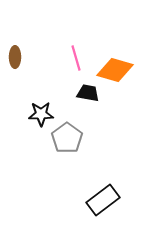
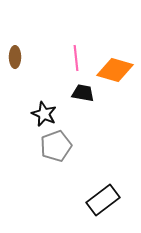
pink line: rotated 10 degrees clockwise
black trapezoid: moved 5 px left
black star: moved 3 px right; rotated 25 degrees clockwise
gray pentagon: moved 11 px left, 8 px down; rotated 16 degrees clockwise
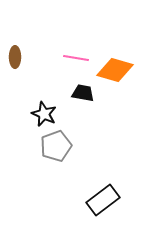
pink line: rotated 75 degrees counterclockwise
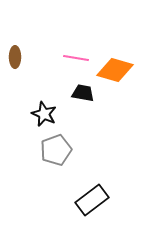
gray pentagon: moved 4 px down
black rectangle: moved 11 px left
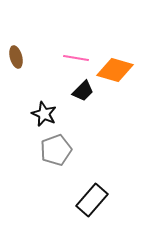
brown ellipse: moved 1 px right; rotated 15 degrees counterclockwise
black trapezoid: moved 2 px up; rotated 125 degrees clockwise
black rectangle: rotated 12 degrees counterclockwise
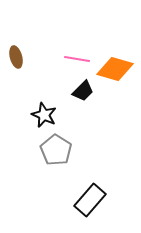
pink line: moved 1 px right, 1 px down
orange diamond: moved 1 px up
black star: moved 1 px down
gray pentagon: rotated 20 degrees counterclockwise
black rectangle: moved 2 px left
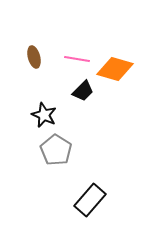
brown ellipse: moved 18 px right
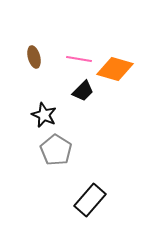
pink line: moved 2 px right
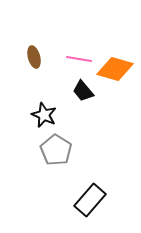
black trapezoid: rotated 95 degrees clockwise
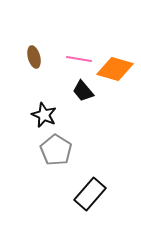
black rectangle: moved 6 px up
